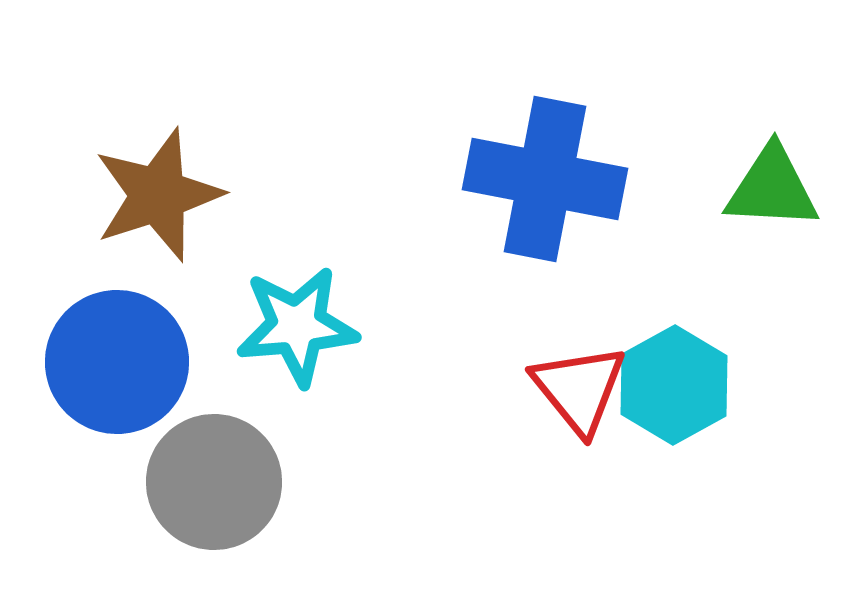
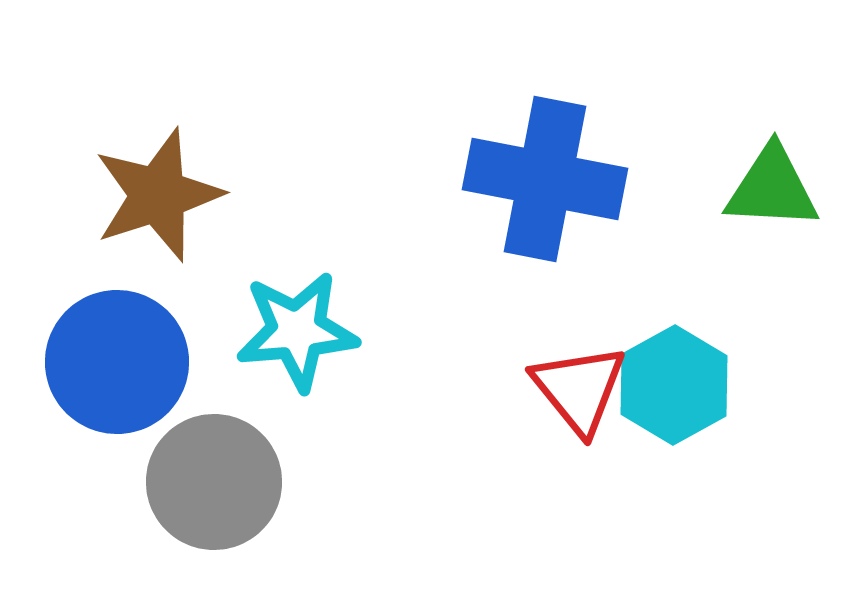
cyan star: moved 5 px down
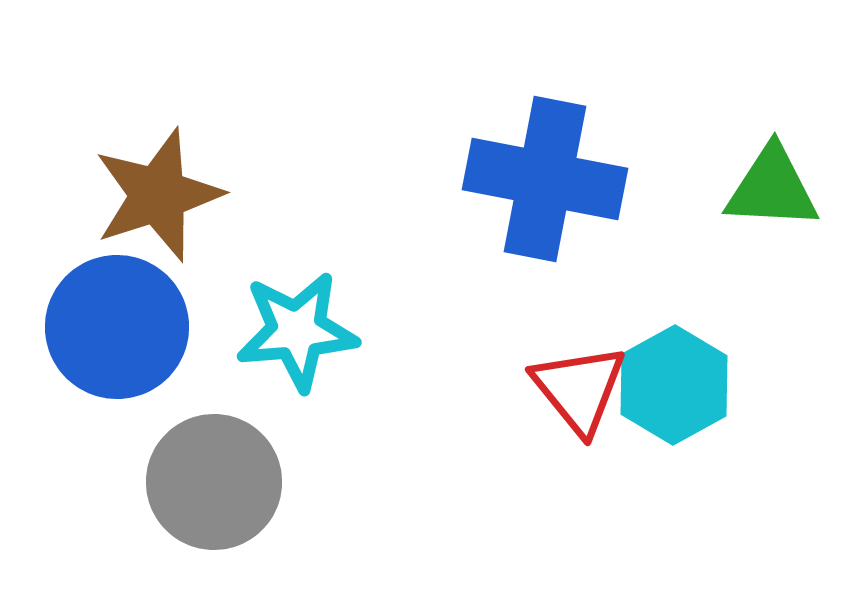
blue circle: moved 35 px up
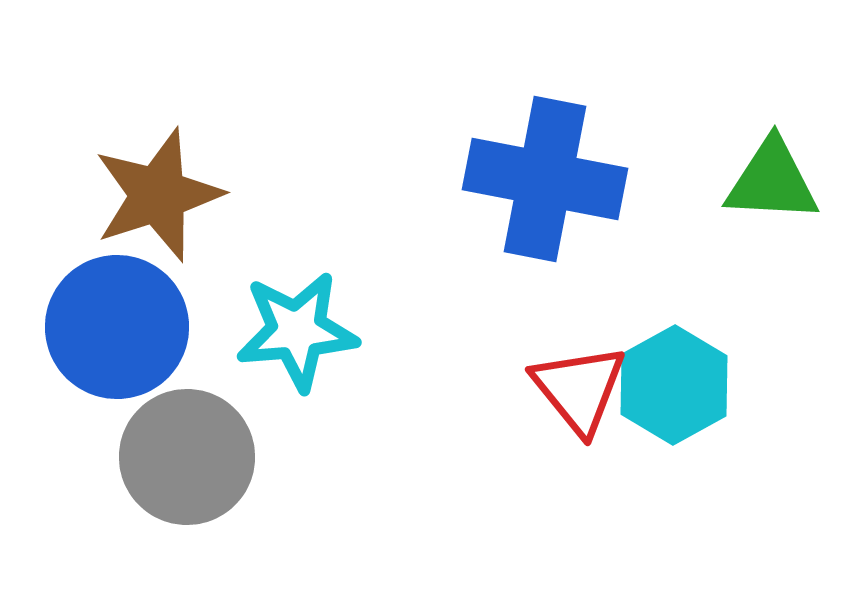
green triangle: moved 7 px up
gray circle: moved 27 px left, 25 px up
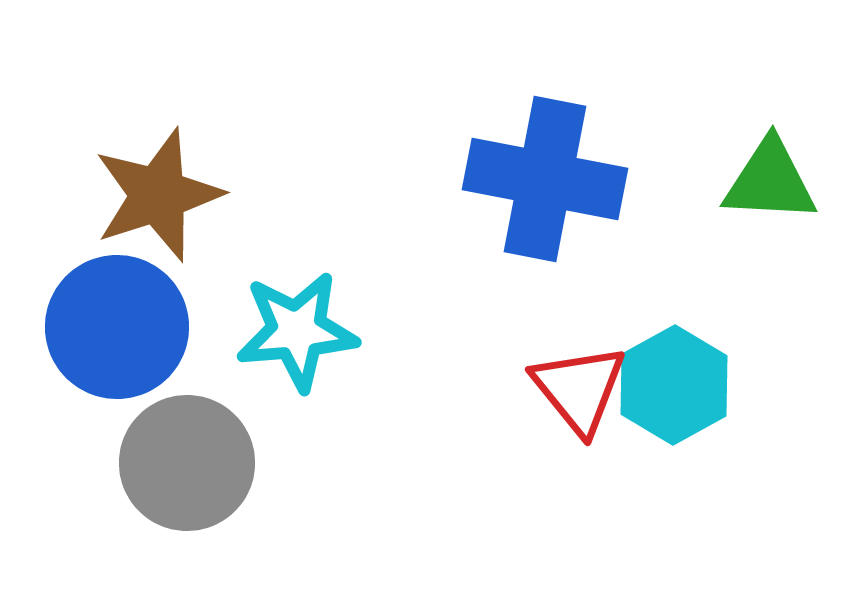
green triangle: moved 2 px left
gray circle: moved 6 px down
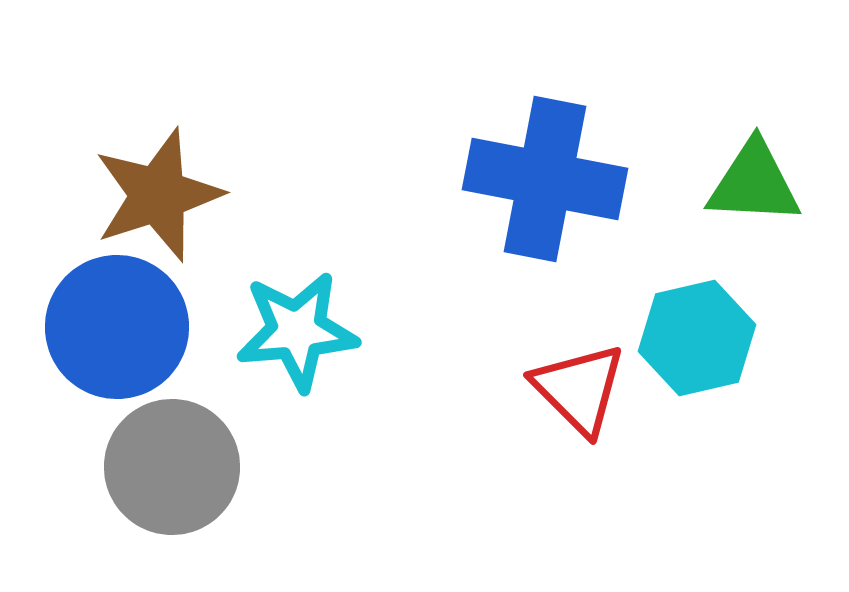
green triangle: moved 16 px left, 2 px down
cyan hexagon: moved 23 px right, 47 px up; rotated 16 degrees clockwise
red triangle: rotated 6 degrees counterclockwise
gray circle: moved 15 px left, 4 px down
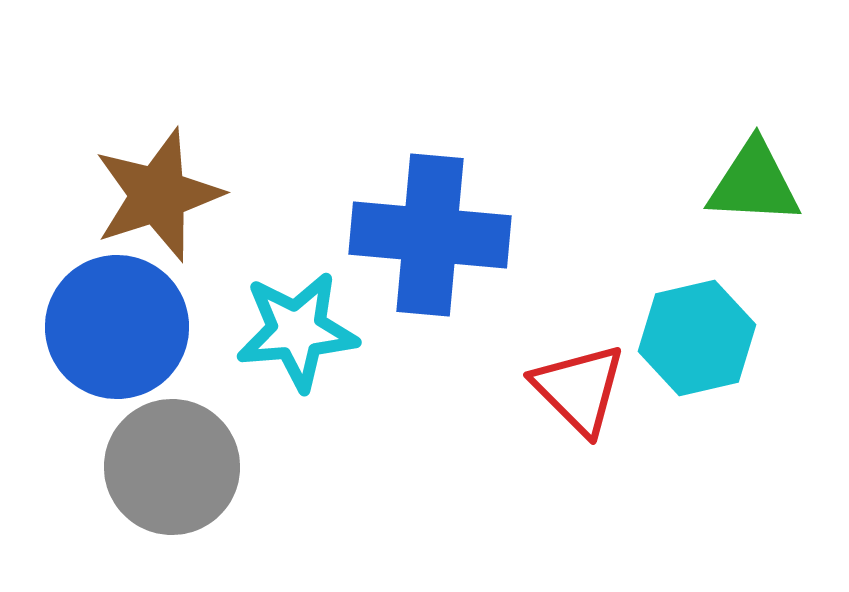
blue cross: moved 115 px left, 56 px down; rotated 6 degrees counterclockwise
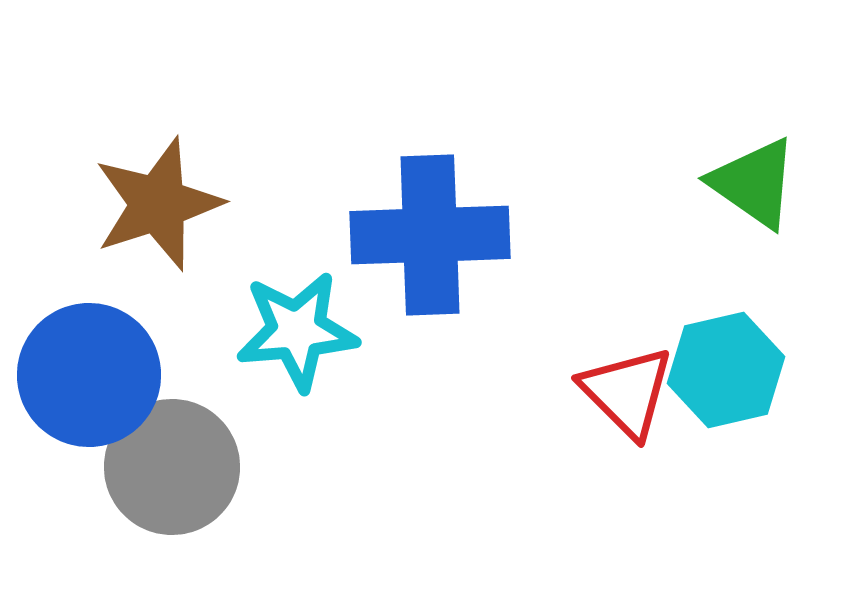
green triangle: rotated 32 degrees clockwise
brown star: moved 9 px down
blue cross: rotated 7 degrees counterclockwise
blue circle: moved 28 px left, 48 px down
cyan hexagon: moved 29 px right, 32 px down
red triangle: moved 48 px right, 3 px down
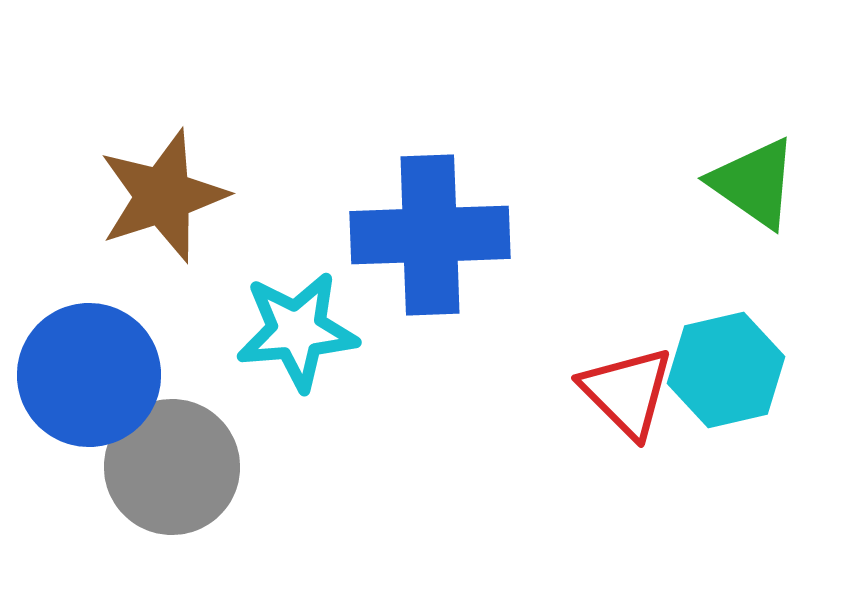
brown star: moved 5 px right, 8 px up
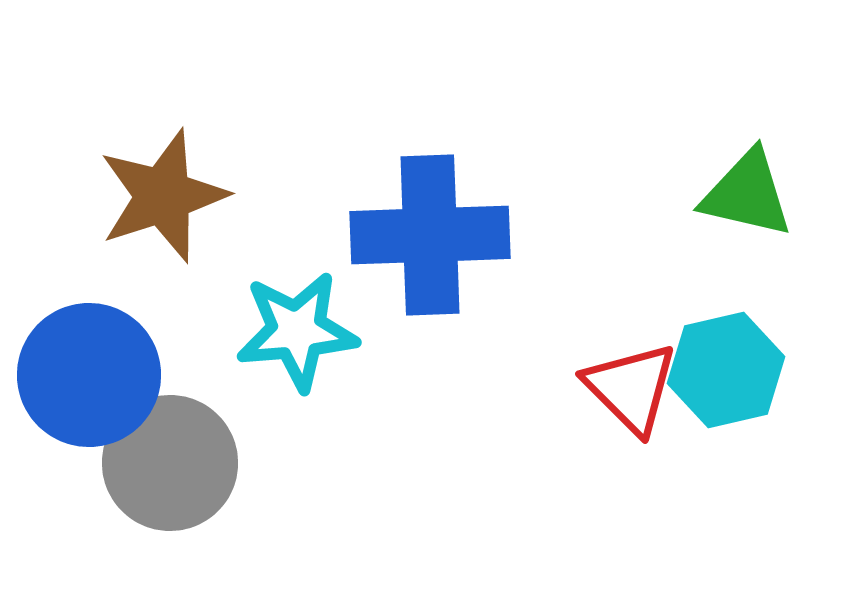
green triangle: moved 7 px left, 11 px down; rotated 22 degrees counterclockwise
red triangle: moved 4 px right, 4 px up
gray circle: moved 2 px left, 4 px up
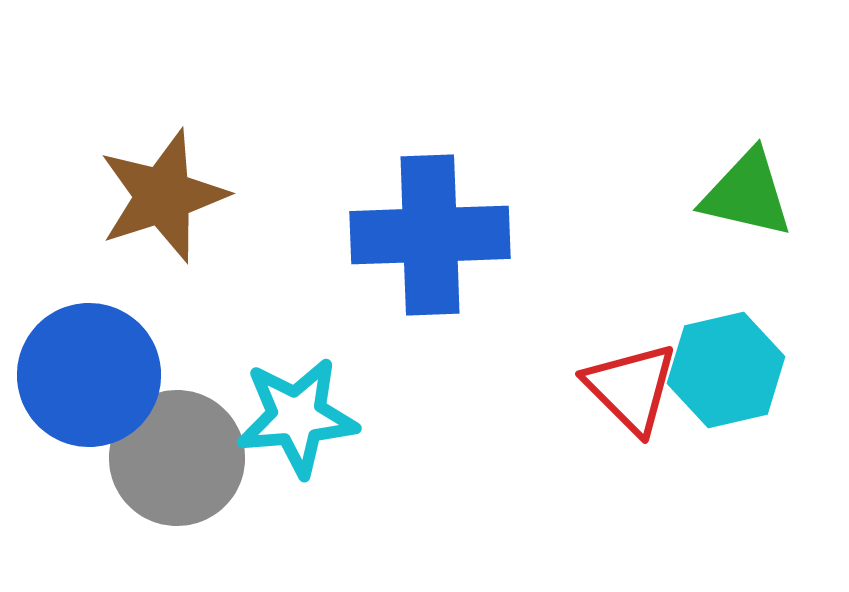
cyan star: moved 86 px down
gray circle: moved 7 px right, 5 px up
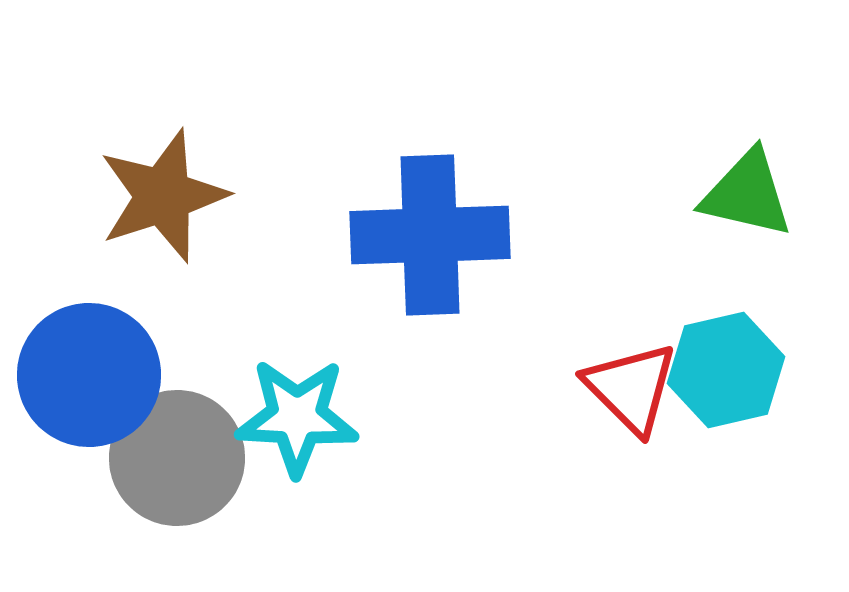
cyan star: rotated 8 degrees clockwise
